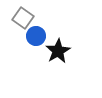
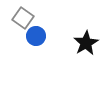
black star: moved 28 px right, 8 px up
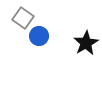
blue circle: moved 3 px right
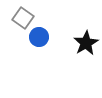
blue circle: moved 1 px down
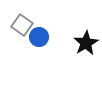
gray square: moved 1 px left, 7 px down
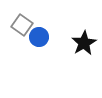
black star: moved 2 px left
